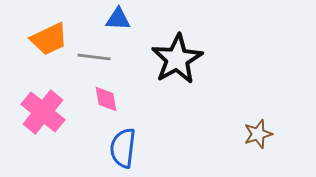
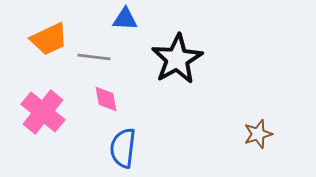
blue triangle: moved 7 px right
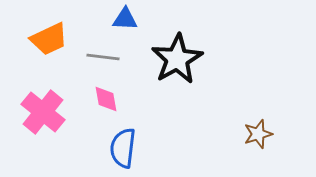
gray line: moved 9 px right
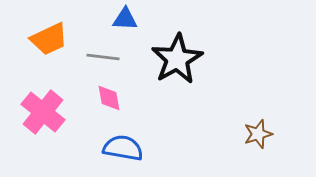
pink diamond: moved 3 px right, 1 px up
blue semicircle: rotated 93 degrees clockwise
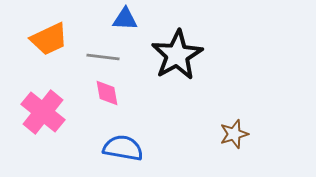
black star: moved 4 px up
pink diamond: moved 2 px left, 5 px up
brown star: moved 24 px left
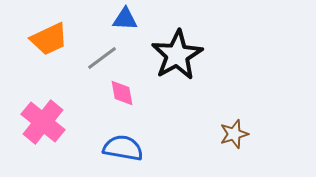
gray line: moved 1 px left, 1 px down; rotated 44 degrees counterclockwise
pink diamond: moved 15 px right
pink cross: moved 10 px down
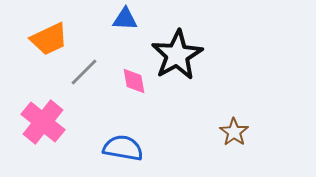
gray line: moved 18 px left, 14 px down; rotated 8 degrees counterclockwise
pink diamond: moved 12 px right, 12 px up
brown star: moved 2 px up; rotated 20 degrees counterclockwise
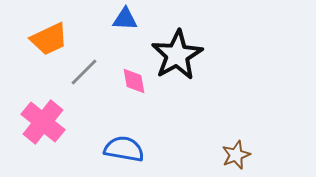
brown star: moved 2 px right, 23 px down; rotated 16 degrees clockwise
blue semicircle: moved 1 px right, 1 px down
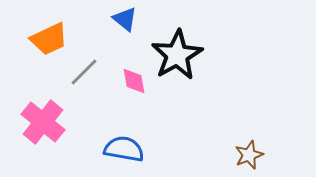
blue triangle: rotated 36 degrees clockwise
brown star: moved 13 px right
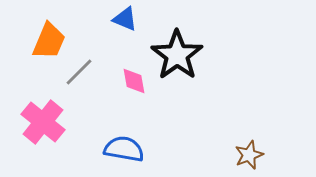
blue triangle: rotated 16 degrees counterclockwise
orange trapezoid: moved 2 px down; rotated 42 degrees counterclockwise
black star: rotated 6 degrees counterclockwise
gray line: moved 5 px left
